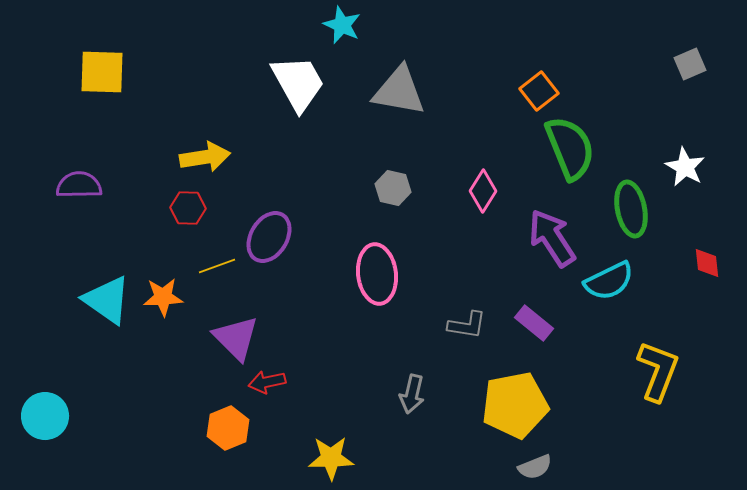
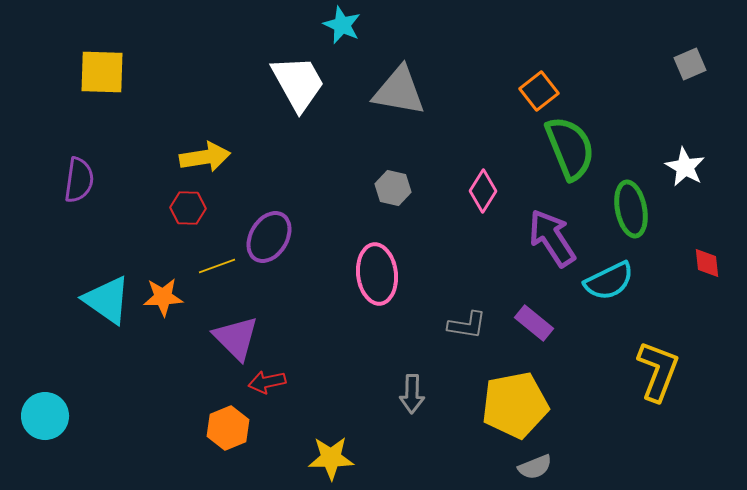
purple semicircle: moved 5 px up; rotated 99 degrees clockwise
gray arrow: rotated 12 degrees counterclockwise
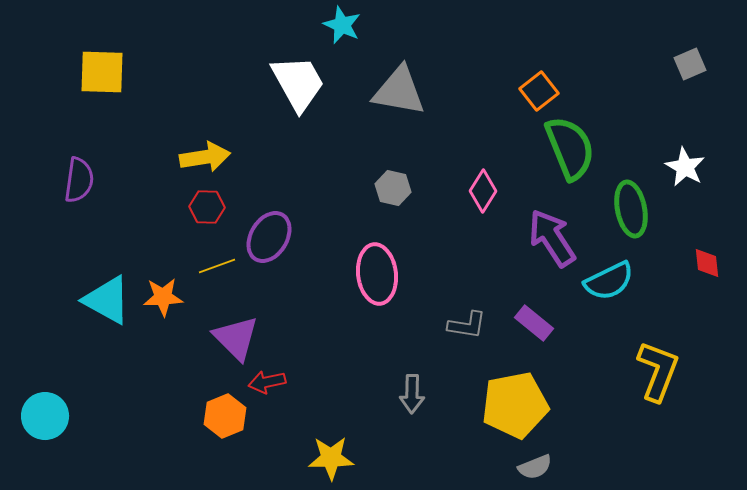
red hexagon: moved 19 px right, 1 px up
cyan triangle: rotated 6 degrees counterclockwise
orange hexagon: moved 3 px left, 12 px up
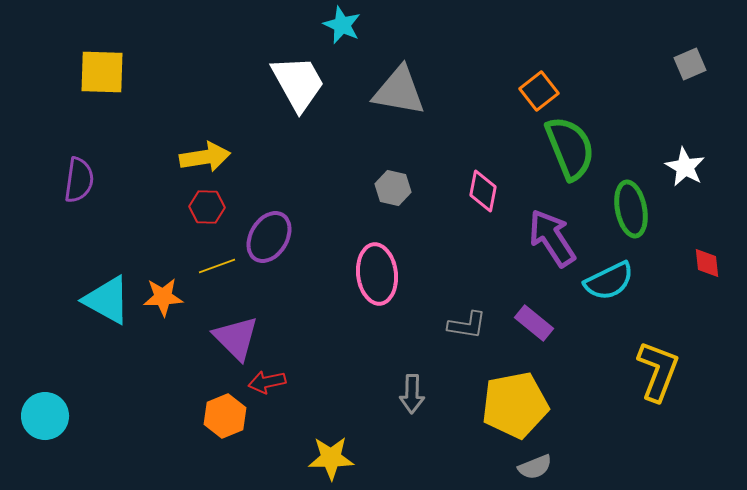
pink diamond: rotated 21 degrees counterclockwise
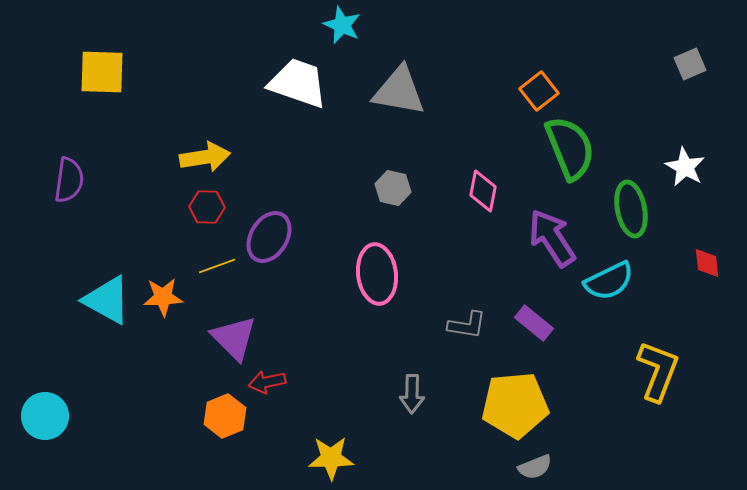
white trapezoid: rotated 42 degrees counterclockwise
purple semicircle: moved 10 px left
purple triangle: moved 2 px left
yellow pentagon: rotated 6 degrees clockwise
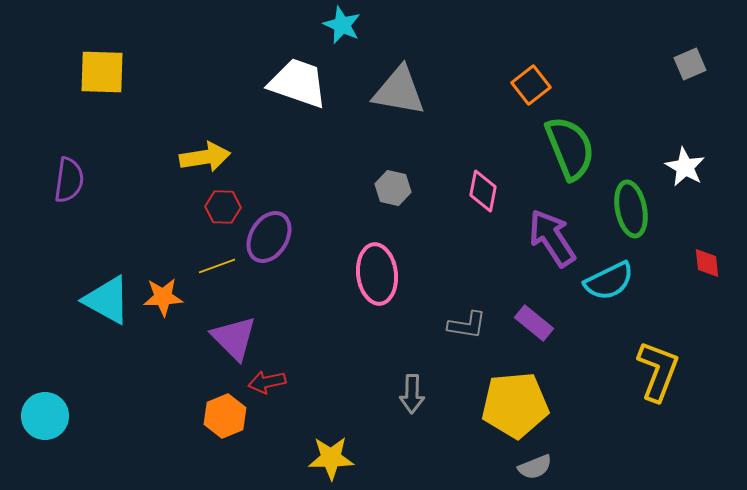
orange square: moved 8 px left, 6 px up
red hexagon: moved 16 px right
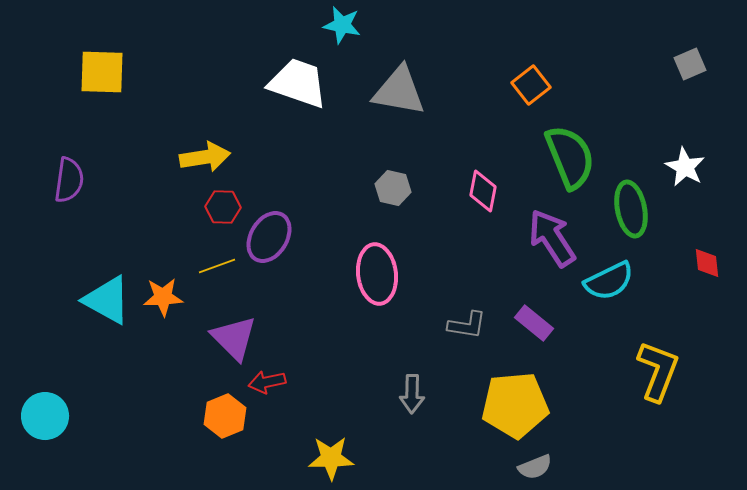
cyan star: rotated 12 degrees counterclockwise
green semicircle: moved 9 px down
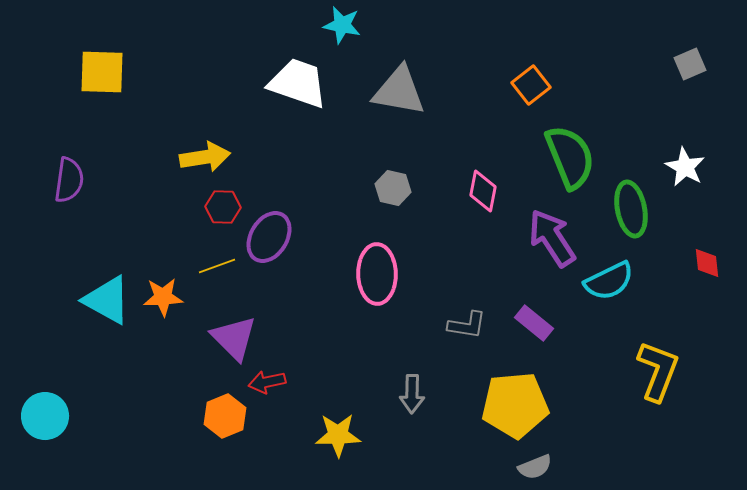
pink ellipse: rotated 6 degrees clockwise
yellow star: moved 7 px right, 23 px up
